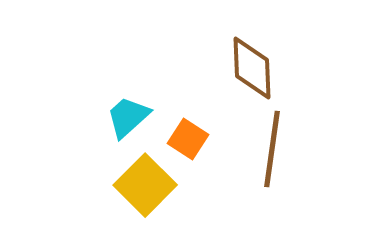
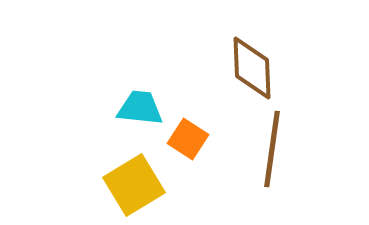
cyan trapezoid: moved 12 px right, 9 px up; rotated 48 degrees clockwise
yellow square: moved 11 px left; rotated 14 degrees clockwise
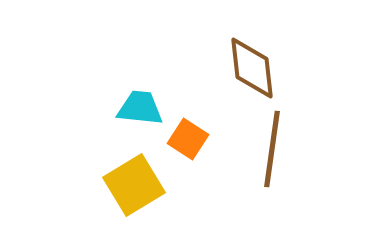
brown diamond: rotated 4 degrees counterclockwise
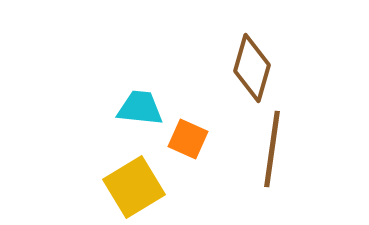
brown diamond: rotated 22 degrees clockwise
orange square: rotated 9 degrees counterclockwise
yellow square: moved 2 px down
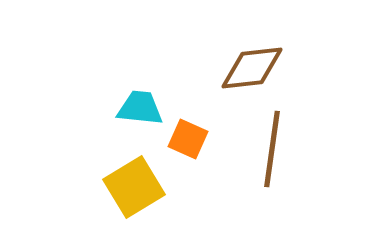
brown diamond: rotated 68 degrees clockwise
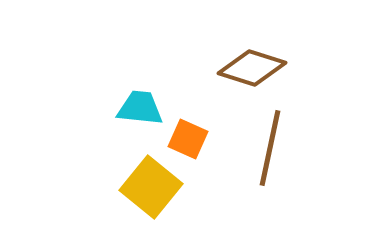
brown diamond: rotated 24 degrees clockwise
brown line: moved 2 px left, 1 px up; rotated 4 degrees clockwise
yellow square: moved 17 px right; rotated 20 degrees counterclockwise
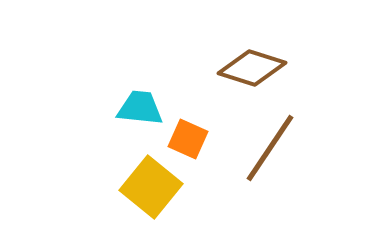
brown line: rotated 22 degrees clockwise
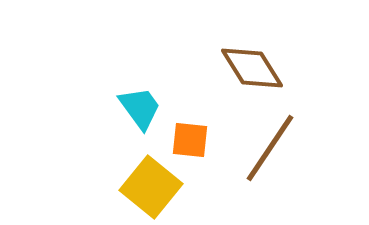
brown diamond: rotated 40 degrees clockwise
cyan trapezoid: rotated 48 degrees clockwise
orange square: moved 2 px right, 1 px down; rotated 18 degrees counterclockwise
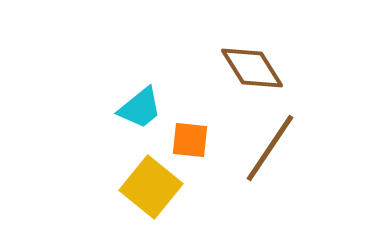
cyan trapezoid: rotated 87 degrees clockwise
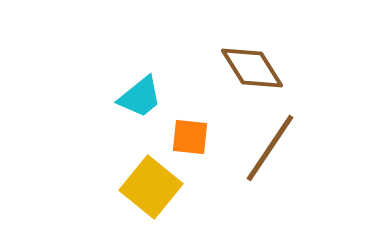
cyan trapezoid: moved 11 px up
orange square: moved 3 px up
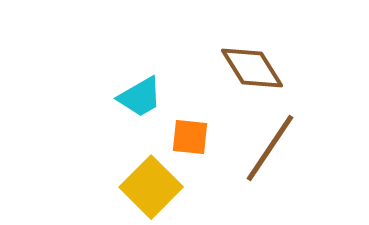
cyan trapezoid: rotated 9 degrees clockwise
yellow square: rotated 6 degrees clockwise
